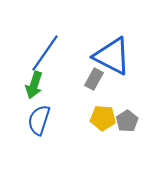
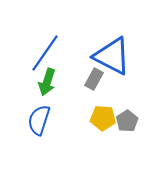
green arrow: moved 13 px right, 3 px up
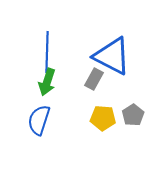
blue line: moved 2 px right, 1 px up; rotated 33 degrees counterclockwise
gray pentagon: moved 6 px right, 6 px up
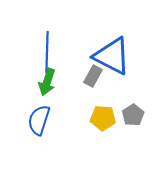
gray rectangle: moved 1 px left, 3 px up
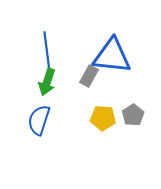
blue line: rotated 9 degrees counterclockwise
blue triangle: rotated 21 degrees counterclockwise
gray rectangle: moved 4 px left
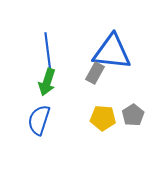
blue line: moved 1 px right, 1 px down
blue triangle: moved 4 px up
gray rectangle: moved 6 px right, 3 px up
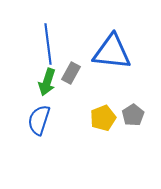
blue line: moved 9 px up
gray rectangle: moved 24 px left
yellow pentagon: rotated 25 degrees counterclockwise
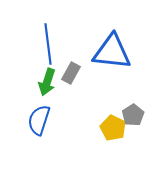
yellow pentagon: moved 10 px right, 10 px down; rotated 25 degrees counterclockwise
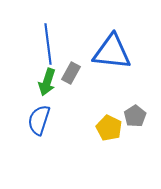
gray pentagon: moved 2 px right, 1 px down
yellow pentagon: moved 4 px left
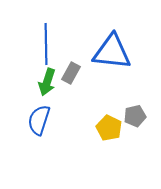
blue line: moved 2 px left; rotated 6 degrees clockwise
gray pentagon: rotated 20 degrees clockwise
